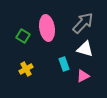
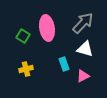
yellow cross: rotated 16 degrees clockwise
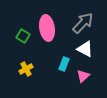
white triangle: rotated 12 degrees clockwise
cyan rectangle: rotated 40 degrees clockwise
yellow cross: rotated 16 degrees counterclockwise
pink triangle: rotated 16 degrees counterclockwise
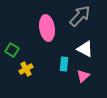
gray arrow: moved 3 px left, 7 px up
green square: moved 11 px left, 14 px down
cyan rectangle: rotated 16 degrees counterclockwise
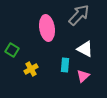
gray arrow: moved 1 px left, 1 px up
cyan rectangle: moved 1 px right, 1 px down
yellow cross: moved 5 px right
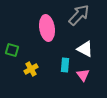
green square: rotated 16 degrees counterclockwise
pink triangle: moved 1 px up; rotated 24 degrees counterclockwise
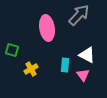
white triangle: moved 2 px right, 6 px down
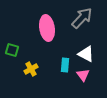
gray arrow: moved 3 px right, 3 px down
white triangle: moved 1 px left, 1 px up
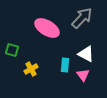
pink ellipse: rotated 50 degrees counterclockwise
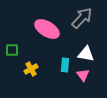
pink ellipse: moved 1 px down
green square: rotated 16 degrees counterclockwise
white triangle: rotated 18 degrees counterclockwise
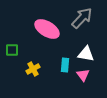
yellow cross: moved 2 px right
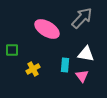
pink triangle: moved 1 px left, 1 px down
